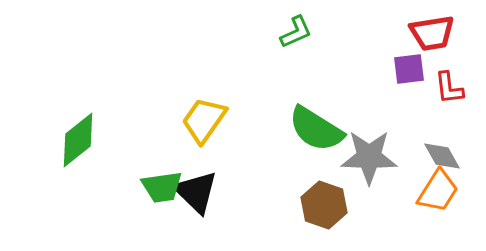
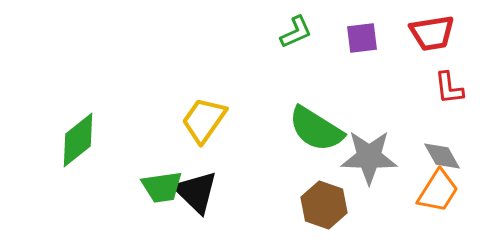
purple square: moved 47 px left, 31 px up
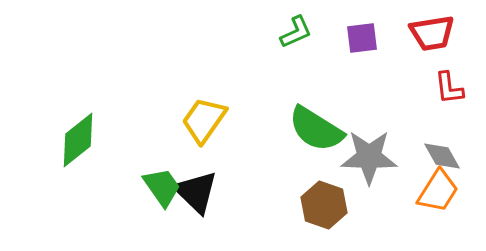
green trapezoid: rotated 117 degrees counterclockwise
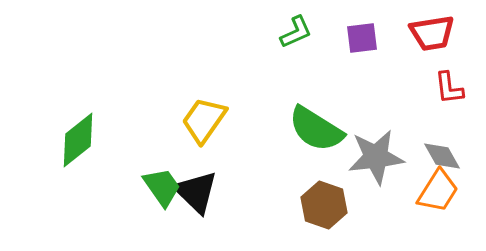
gray star: moved 7 px right; rotated 8 degrees counterclockwise
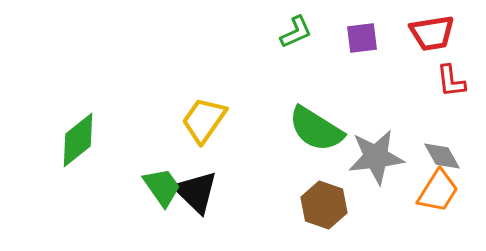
red L-shape: moved 2 px right, 7 px up
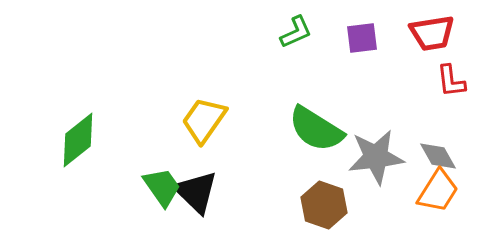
gray diamond: moved 4 px left
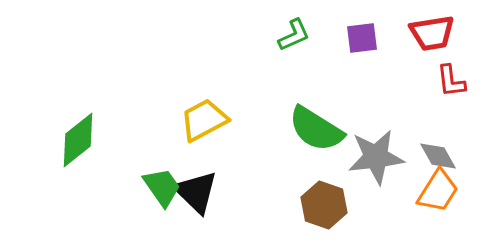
green L-shape: moved 2 px left, 3 px down
yellow trapezoid: rotated 27 degrees clockwise
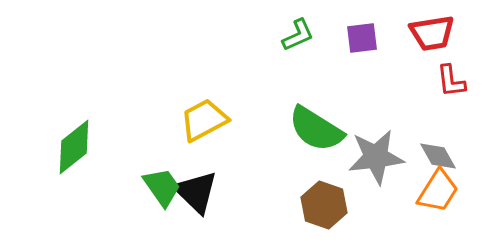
green L-shape: moved 4 px right
green diamond: moved 4 px left, 7 px down
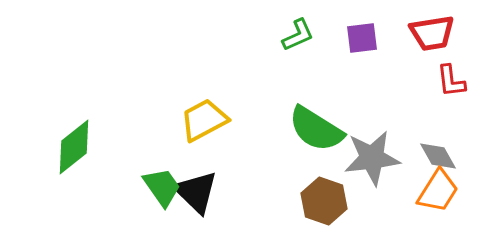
gray star: moved 4 px left, 1 px down
brown hexagon: moved 4 px up
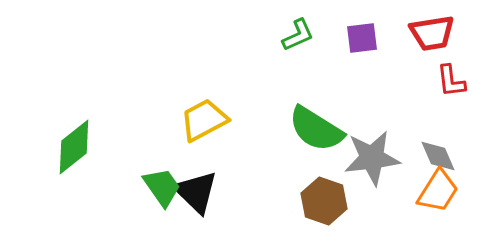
gray diamond: rotated 6 degrees clockwise
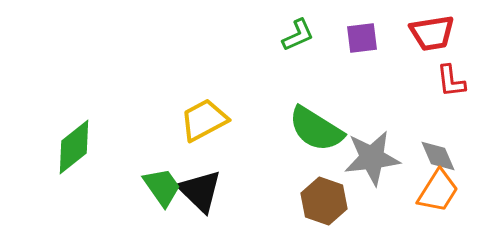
black triangle: moved 4 px right, 1 px up
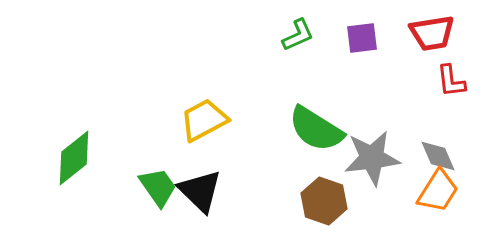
green diamond: moved 11 px down
green trapezoid: moved 4 px left
